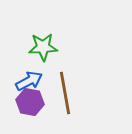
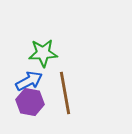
green star: moved 6 px down
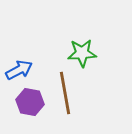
green star: moved 39 px right
blue arrow: moved 10 px left, 11 px up
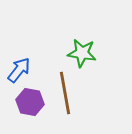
green star: rotated 12 degrees clockwise
blue arrow: rotated 24 degrees counterclockwise
